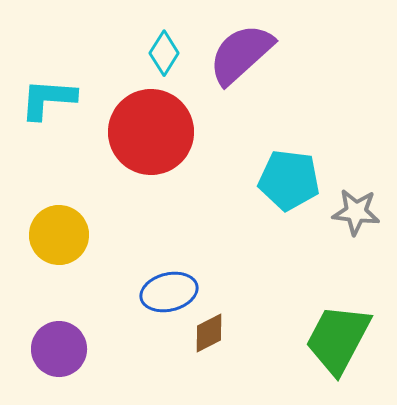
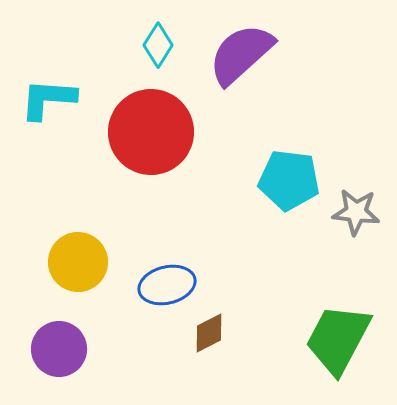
cyan diamond: moved 6 px left, 8 px up
yellow circle: moved 19 px right, 27 px down
blue ellipse: moved 2 px left, 7 px up
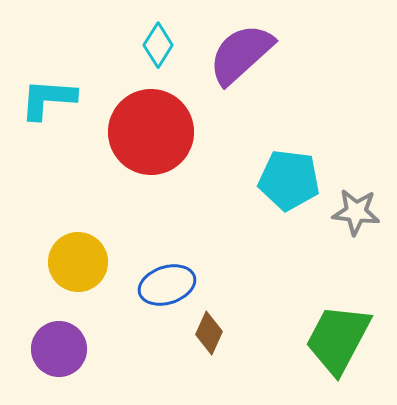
blue ellipse: rotated 4 degrees counterclockwise
brown diamond: rotated 39 degrees counterclockwise
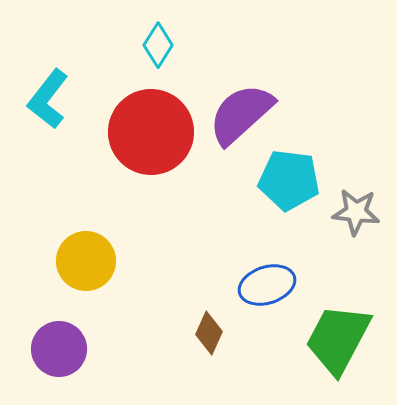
purple semicircle: moved 60 px down
cyan L-shape: rotated 56 degrees counterclockwise
yellow circle: moved 8 px right, 1 px up
blue ellipse: moved 100 px right
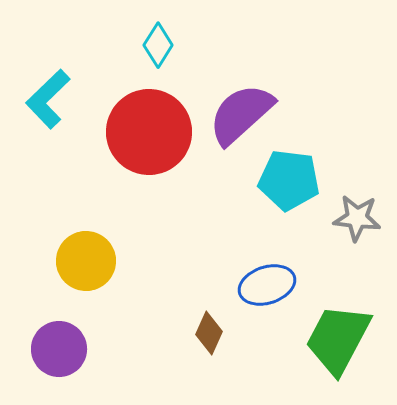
cyan L-shape: rotated 8 degrees clockwise
red circle: moved 2 px left
gray star: moved 1 px right, 6 px down
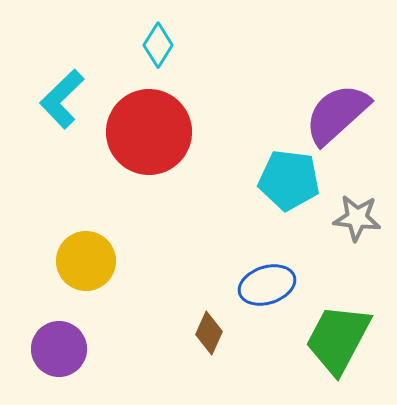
cyan L-shape: moved 14 px right
purple semicircle: moved 96 px right
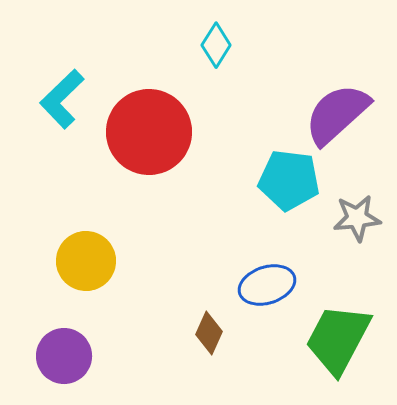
cyan diamond: moved 58 px right
gray star: rotated 12 degrees counterclockwise
purple circle: moved 5 px right, 7 px down
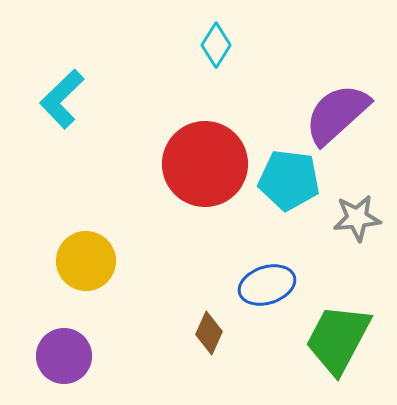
red circle: moved 56 px right, 32 px down
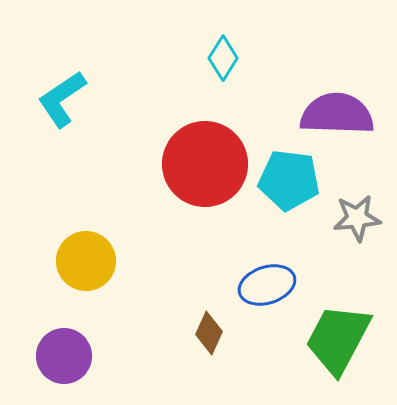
cyan diamond: moved 7 px right, 13 px down
cyan L-shape: rotated 10 degrees clockwise
purple semicircle: rotated 44 degrees clockwise
